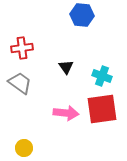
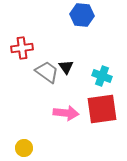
gray trapezoid: moved 27 px right, 11 px up
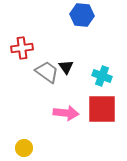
red square: rotated 8 degrees clockwise
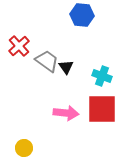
red cross: moved 3 px left, 2 px up; rotated 35 degrees counterclockwise
gray trapezoid: moved 11 px up
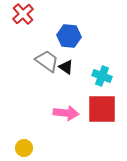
blue hexagon: moved 13 px left, 21 px down
red cross: moved 4 px right, 32 px up
black triangle: rotated 21 degrees counterclockwise
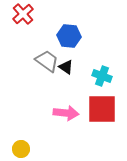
yellow circle: moved 3 px left, 1 px down
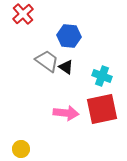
red square: rotated 12 degrees counterclockwise
